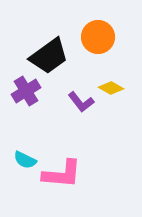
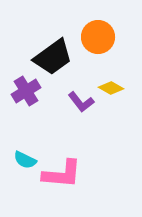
black trapezoid: moved 4 px right, 1 px down
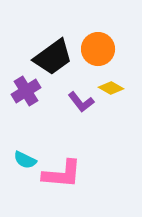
orange circle: moved 12 px down
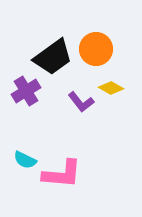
orange circle: moved 2 px left
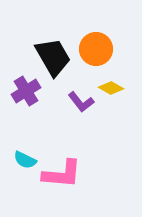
black trapezoid: rotated 84 degrees counterclockwise
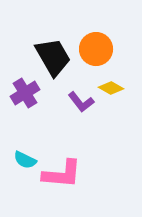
purple cross: moved 1 px left, 2 px down
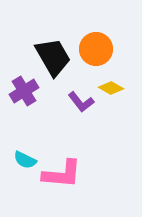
purple cross: moved 1 px left, 2 px up
